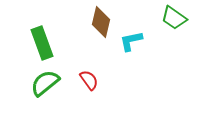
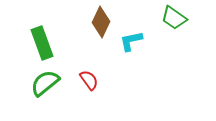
brown diamond: rotated 12 degrees clockwise
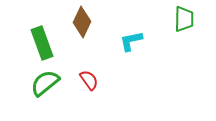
green trapezoid: moved 10 px right, 1 px down; rotated 124 degrees counterclockwise
brown diamond: moved 19 px left
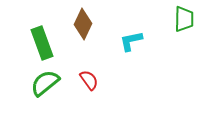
brown diamond: moved 1 px right, 2 px down
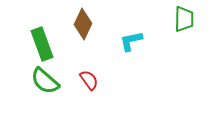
green rectangle: moved 1 px down
green semicircle: moved 2 px up; rotated 100 degrees counterclockwise
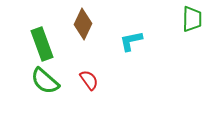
green trapezoid: moved 8 px right
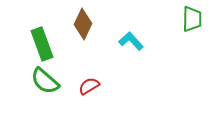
cyan L-shape: rotated 60 degrees clockwise
red semicircle: moved 6 px down; rotated 85 degrees counterclockwise
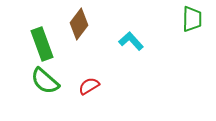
brown diamond: moved 4 px left; rotated 12 degrees clockwise
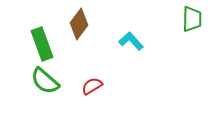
red semicircle: moved 3 px right
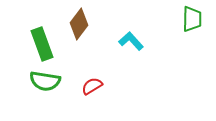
green semicircle: rotated 32 degrees counterclockwise
